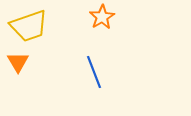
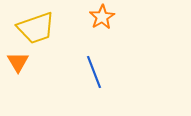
yellow trapezoid: moved 7 px right, 2 px down
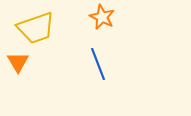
orange star: rotated 15 degrees counterclockwise
blue line: moved 4 px right, 8 px up
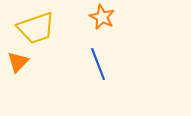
orange triangle: rotated 15 degrees clockwise
